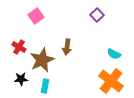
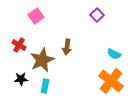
red cross: moved 2 px up
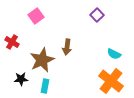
red cross: moved 7 px left, 3 px up
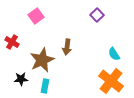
cyan semicircle: rotated 32 degrees clockwise
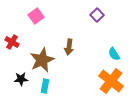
brown arrow: moved 2 px right
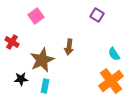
purple square: rotated 16 degrees counterclockwise
orange cross: rotated 15 degrees clockwise
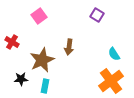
pink square: moved 3 px right
